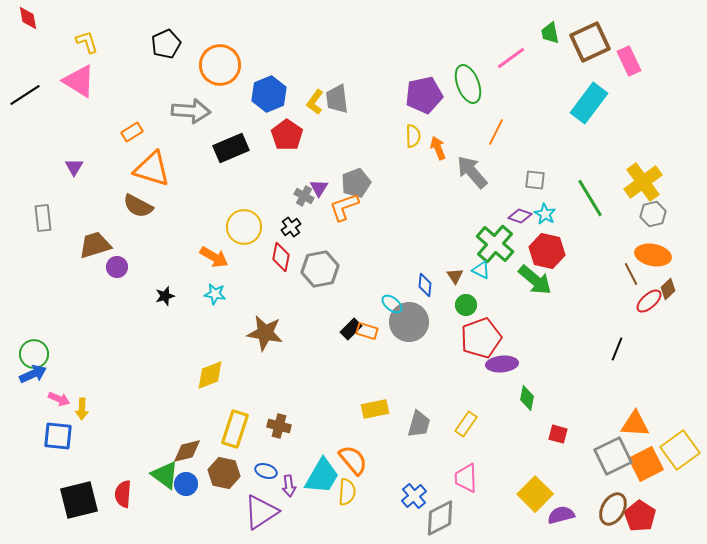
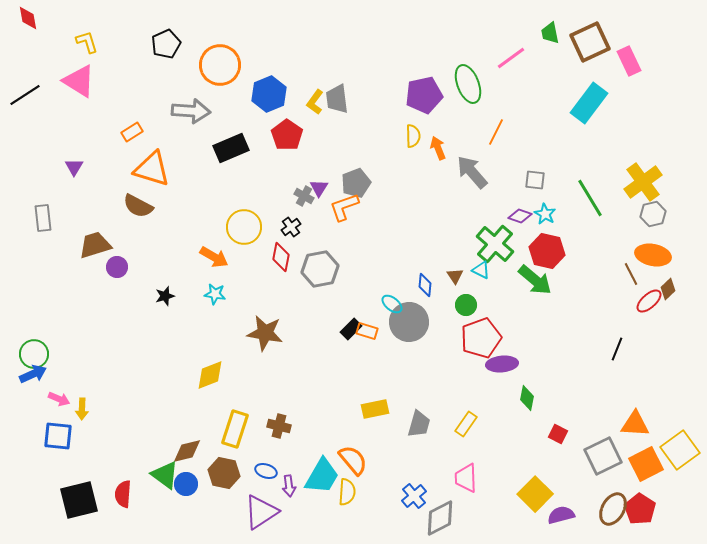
red square at (558, 434): rotated 12 degrees clockwise
gray square at (613, 456): moved 10 px left
red pentagon at (640, 516): moved 7 px up
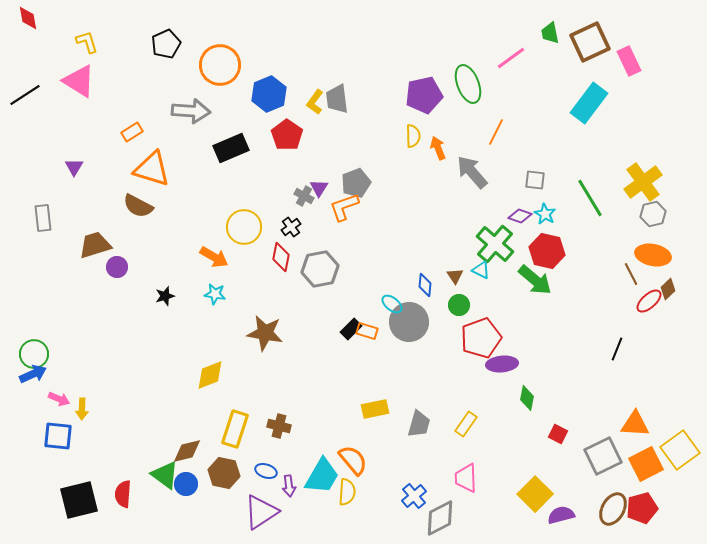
green circle at (466, 305): moved 7 px left
red pentagon at (640, 509): moved 2 px right, 1 px up; rotated 24 degrees clockwise
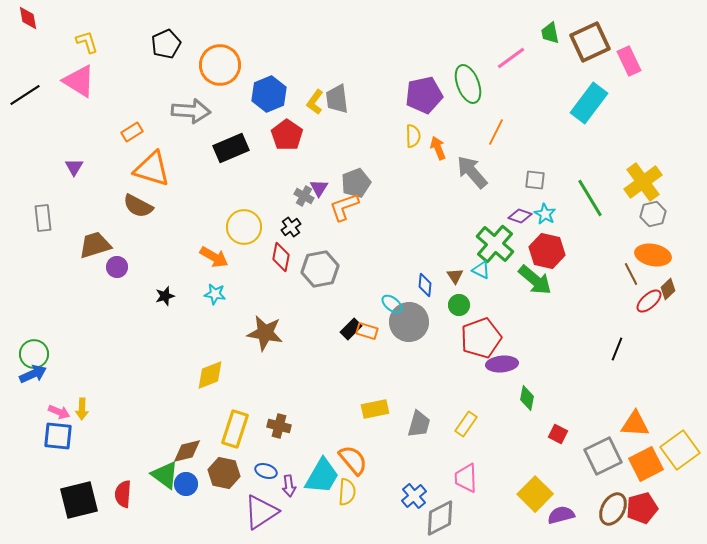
pink arrow at (59, 399): moved 13 px down
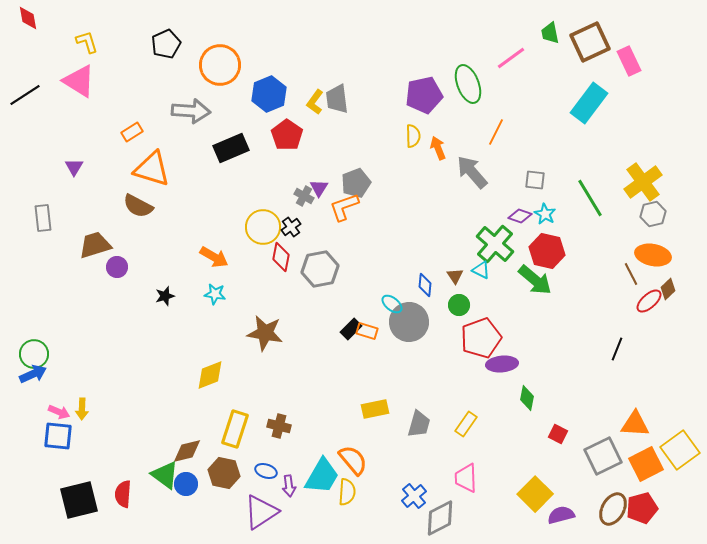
yellow circle at (244, 227): moved 19 px right
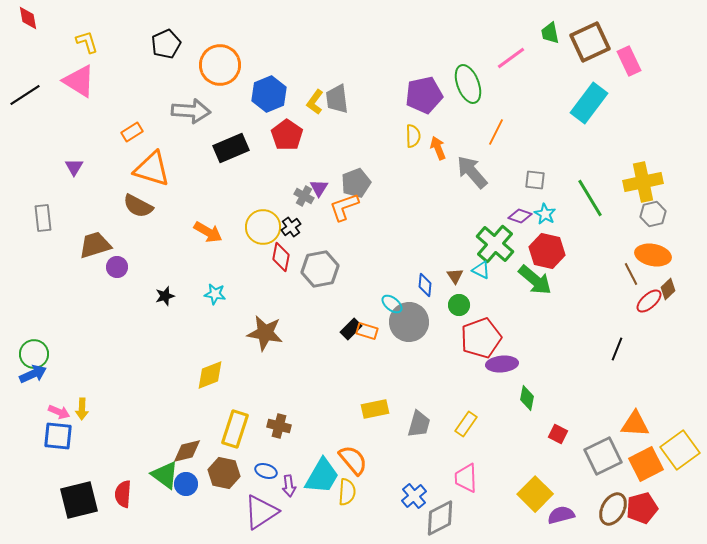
yellow cross at (643, 182): rotated 24 degrees clockwise
orange arrow at (214, 257): moved 6 px left, 25 px up
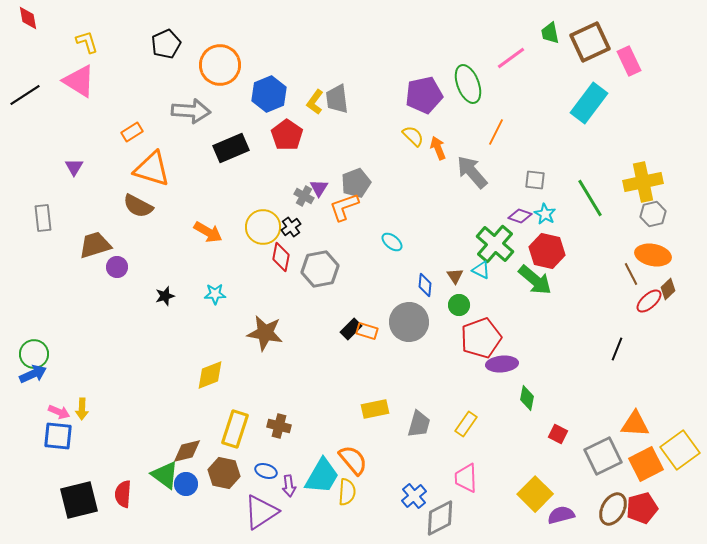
yellow semicircle at (413, 136): rotated 45 degrees counterclockwise
cyan star at (215, 294): rotated 10 degrees counterclockwise
cyan ellipse at (392, 304): moved 62 px up
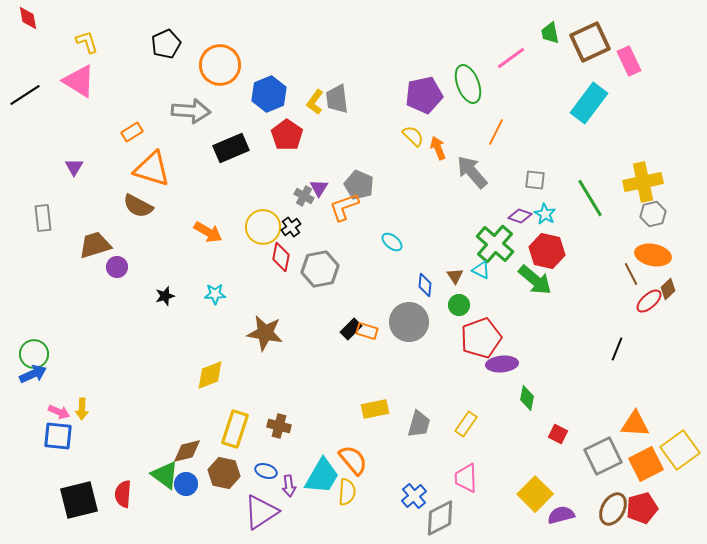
gray pentagon at (356, 183): moved 3 px right, 2 px down; rotated 28 degrees counterclockwise
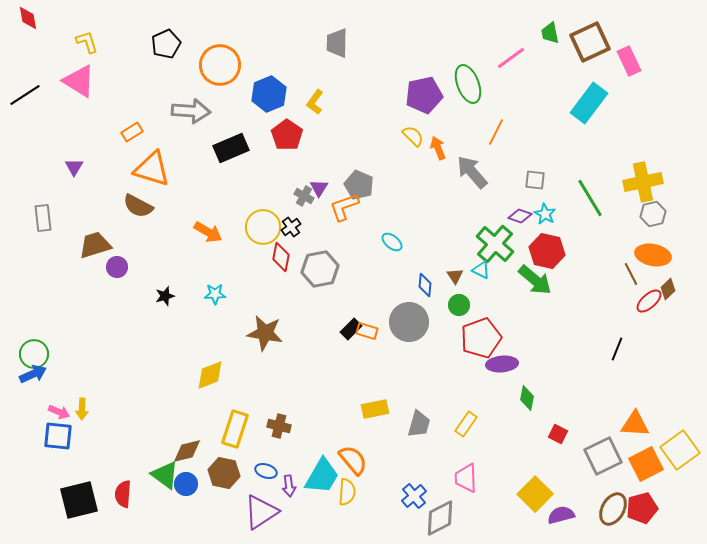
gray trapezoid at (337, 99): moved 56 px up; rotated 8 degrees clockwise
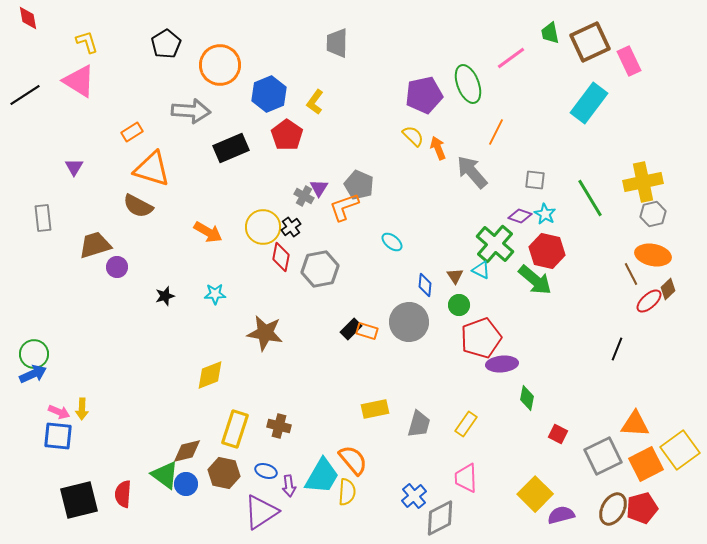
black pentagon at (166, 44): rotated 8 degrees counterclockwise
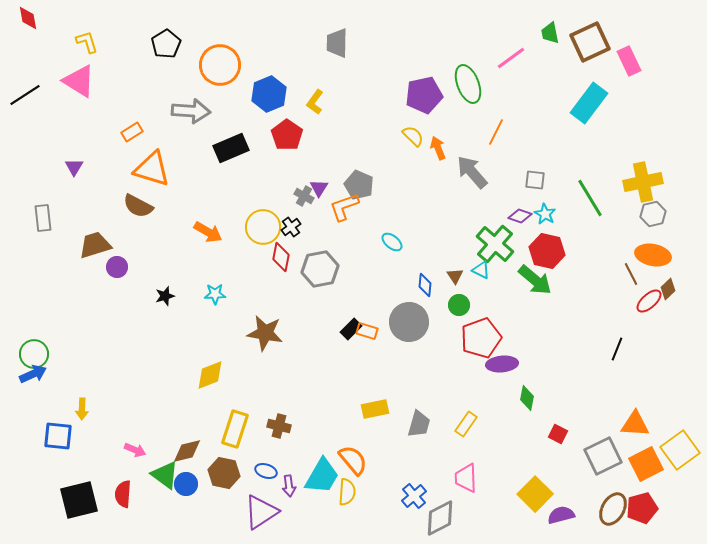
pink arrow at (59, 412): moved 76 px right, 38 px down
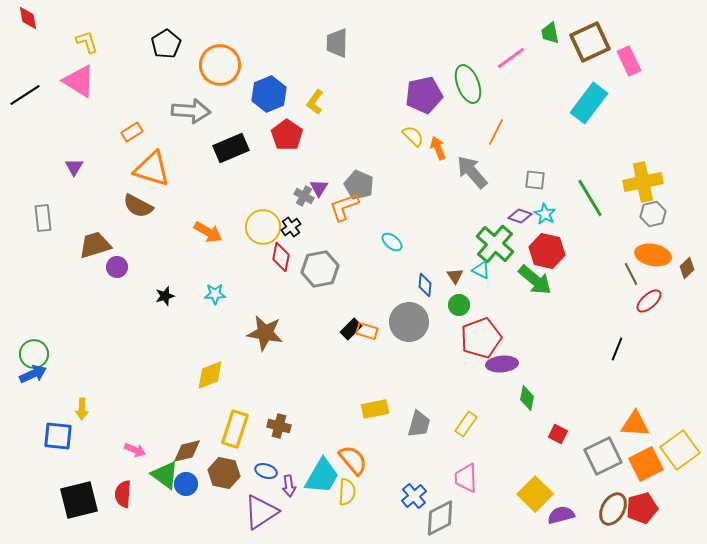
brown diamond at (668, 289): moved 19 px right, 21 px up
